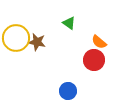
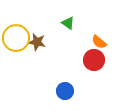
green triangle: moved 1 px left
blue circle: moved 3 px left
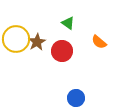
yellow circle: moved 1 px down
brown star: rotated 30 degrees clockwise
red circle: moved 32 px left, 9 px up
blue circle: moved 11 px right, 7 px down
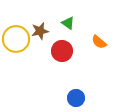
brown star: moved 3 px right, 11 px up; rotated 18 degrees clockwise
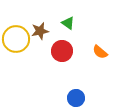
orange semicircle: moved 1 px right, 10 px down
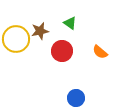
green triangle: moved 2 px right
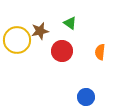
yellow circle: moved 1 px right, 1 px down
orange semicircle: rotated 56 degrees clockwise
blue circle: moved 10 px right, 1 px up
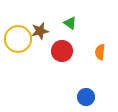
yellow circle: moved 1 px right, 1 px up
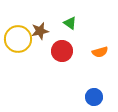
orange semicircle: rotated 112 degrees counterclockwise
blue circle: moved 8 px right
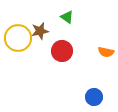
green triangle: moved 3 px left, 6 px up
yellow circle: moved 1 px up
orange semicircle: moved 6 px right; rotated 28 degrees clockwise
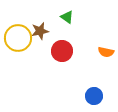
blue circle: moved 1 px up
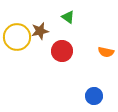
green triangle: moved 1 px right
yellow circle: moved 1 px left, 1 px up
